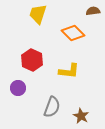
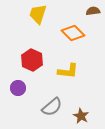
yellow L-shape: moved 1 px left
gray semicircle: rotated 30 degrees clockwise
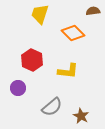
yellow trapezoid: moved 2 px right
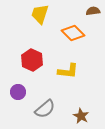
purple circle: moved 4 px down
gray semicircle: moved 7 px left, 2 px down
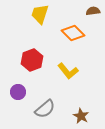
red hexagon: rotated 15 degrees clockwise
yellow L-shape: rotated 45 degrees clockwise
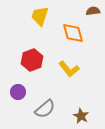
yellow trapezoid: moved 2 px down
orange diamond: rotated 30 degrees clockwise
yellow L-shape: moved 1 px right, 2 px up
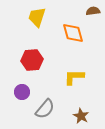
yellow trapezoid: moved 3 px left, 1 px down
red hexagon: rotated 15 degrees clockwise
yellow L-shape: moved 5 px right, 8 px down; rotated 130 degrees clockwise
purple circle: moved 4 px right
gray semicircle: rotated 10 degrees counterclockwise
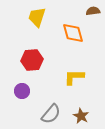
purple circle: moved 1 px up
gray semicircle: moved 6 px right, 5 px down
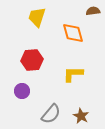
yellow L-shape: moved 1 px left, 3 px up
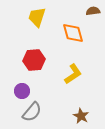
red hexagon: moved 2 px right
yellow L-shape: rotated 145 degrees clockwise
gray semicircle: moved 19 px left, 2 px up
